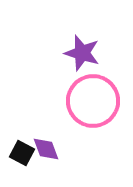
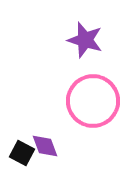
purple star: moved 3 px right, 13 px up
purple diamond: moved 1 px left, 3 px up
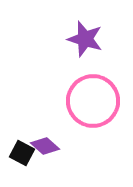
purple star: moved 1 px up
purple diamond: rotated 28 degrees counterclockwise
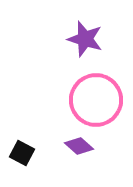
pink circle: moved 3 px right, 1 px up
purple diamond: moved 34 px right
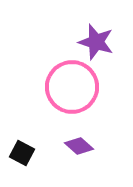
purple star: moved 11 px right, 3 px down
pink circle: moved 24 px left, 13 px up
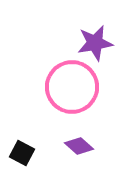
purple star: moved 1 px left, 1 px down; rotated 27 degrees counterclockwise
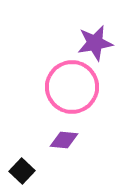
purple diamond: moved 15 px left, 6 px up; rotated 36 degrees counterclockwise
black square: moved 18 px down; rotated 15 degrees clockwise
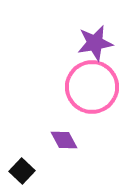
pink circle: moved 20 px right
purple diamond: rotated 56 degrees clockwise
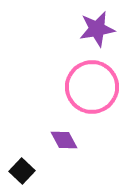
purple star: moved 2 px right, 14 px up
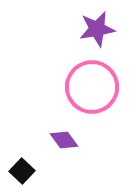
purple diamond: rotated 8 degrees counterclockwise
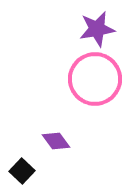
pink circle: moved 3 px right, 8 px up
purple diamond: moved 8 px left, 1 px down
